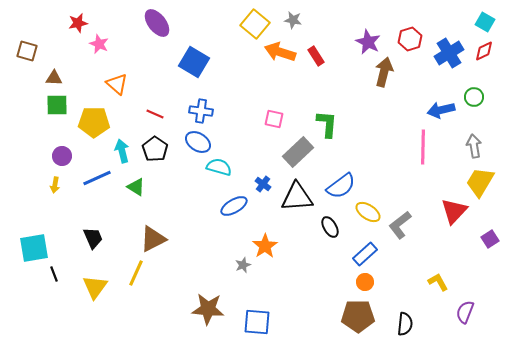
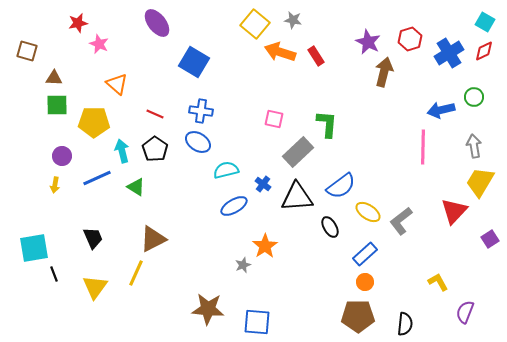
cyan semicircle at (219, 167): moved 7 px right, 3 px down; rotated 30 degrees counterclockwise
gray L-shape at (400, 225): moved 1 px right, 4 px up
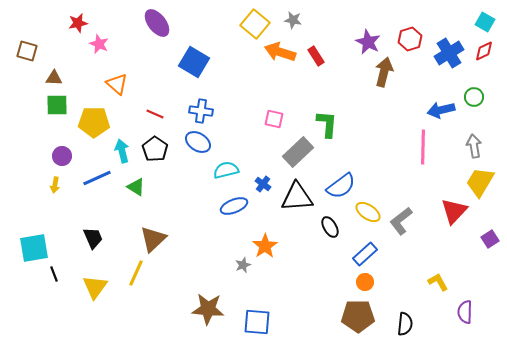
blue ellipse at (234, 206): rotated 8 degrees clockwise
brown triangle at (153, 239): rotated 16 degrees counterclockwise
purple semicircle at (465, 312): rotated 20 degrees counterclockwise
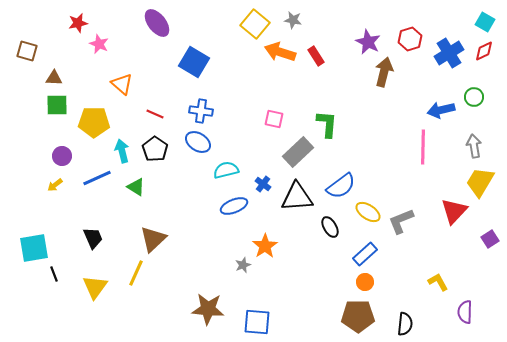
orange triangle at (117, 84): moved 5 px right
yellow arrow at (55, 185): rotated 42 degrees clockwise
gray L-shape at (401, 221): rotated 16 degrees clockwise
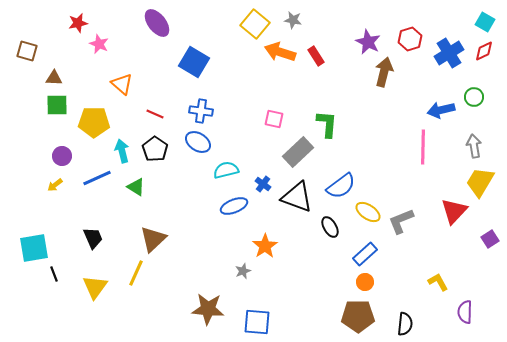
black triangle at (297, 197): rotated 24 degrees clockwise
gray star at (243, 265): moved 6 px down
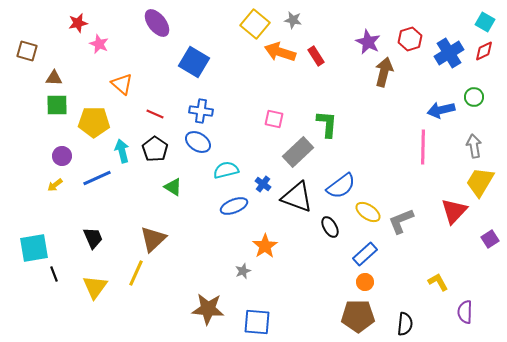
green triangle at (136, 187): moved 37 px right
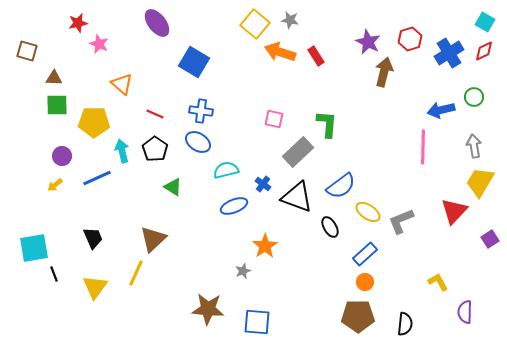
gray star at (293, 20): moved 3 px left
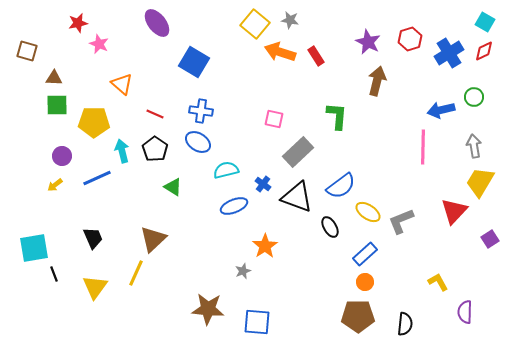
brown arrow at (384, 72): moved 7 px left, 9 px down
green L-shape at (327, 124): moved 10 px right, 8 px up
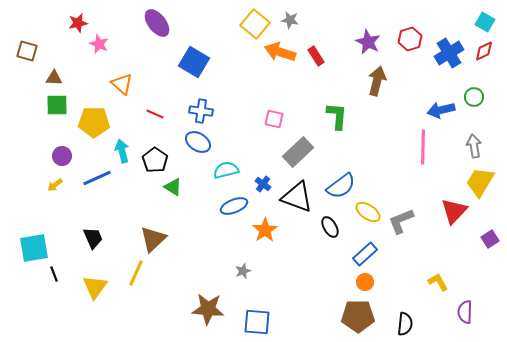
black pentagon at (155, 149): moved 11 px down
orange star at (265, 246): moved 16 px up
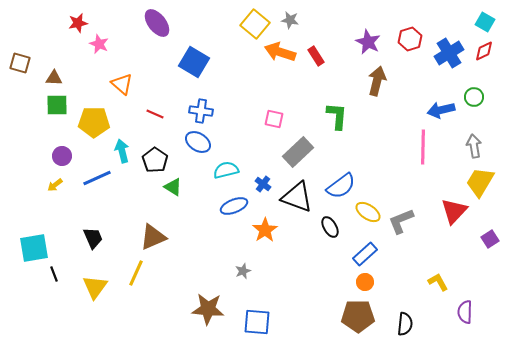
brown square at (27, 51): moved 7 px left, 12 px down
brown triangle at (153, 239): moved 2 px up; rotated 20 degrees clockwise
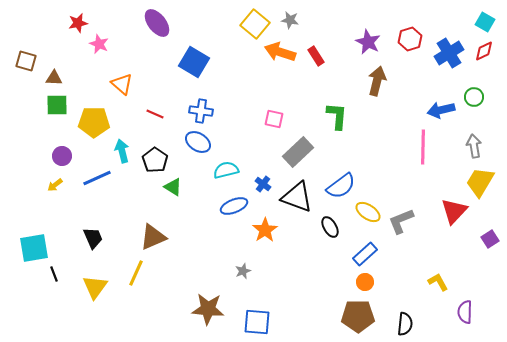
brown square at (20, 63): moved 6 px right, 2 px up
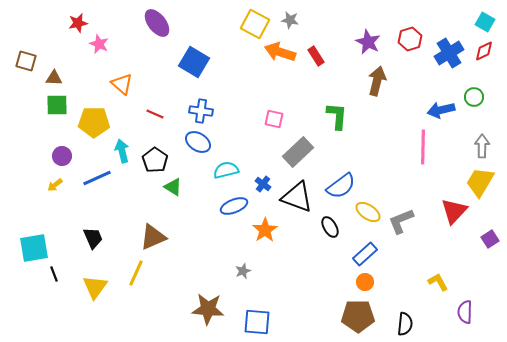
yellow square at (255, 24): rotated 12 degrees counterclockwise
gray arrow at (474, 146): moved 8 px right; rotated 10 degrees clockwise
